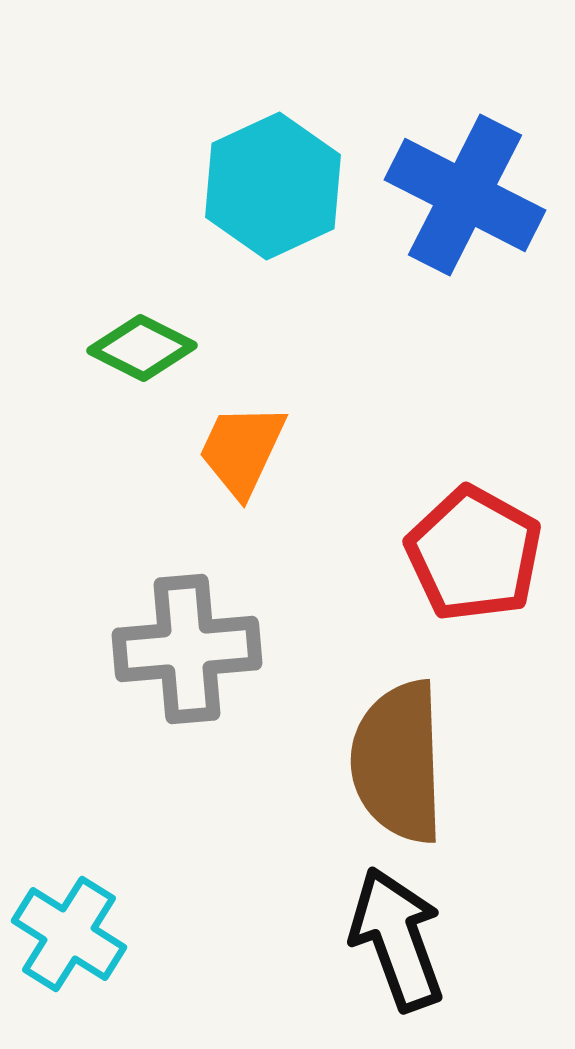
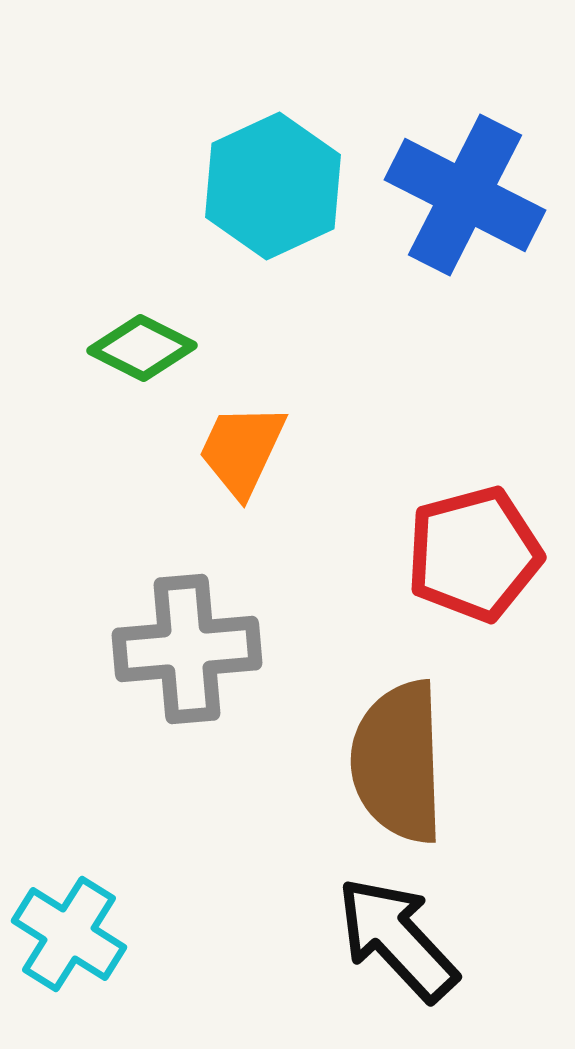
red pentagon: rotated 28 degrees clockwise
black arrow: rotated 23 degrees counterclockwise
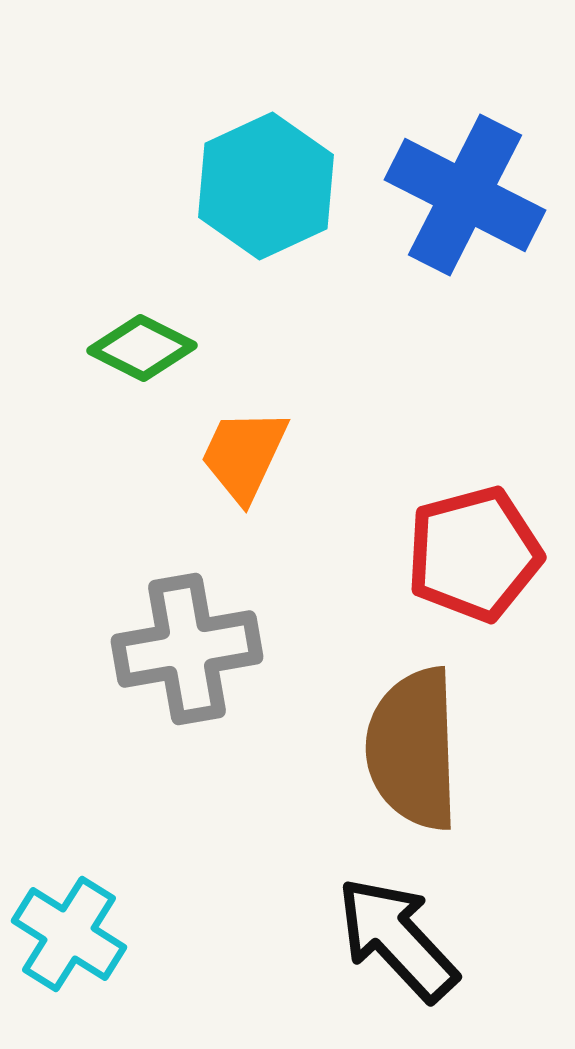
cyan hexagon: moved 7 px left
orange trapezoid: moved 2 px right, 5 px down
gray cross: rotated 5 degrees counterclockwise
brown semicircle: moved 15 px right, 13 px up
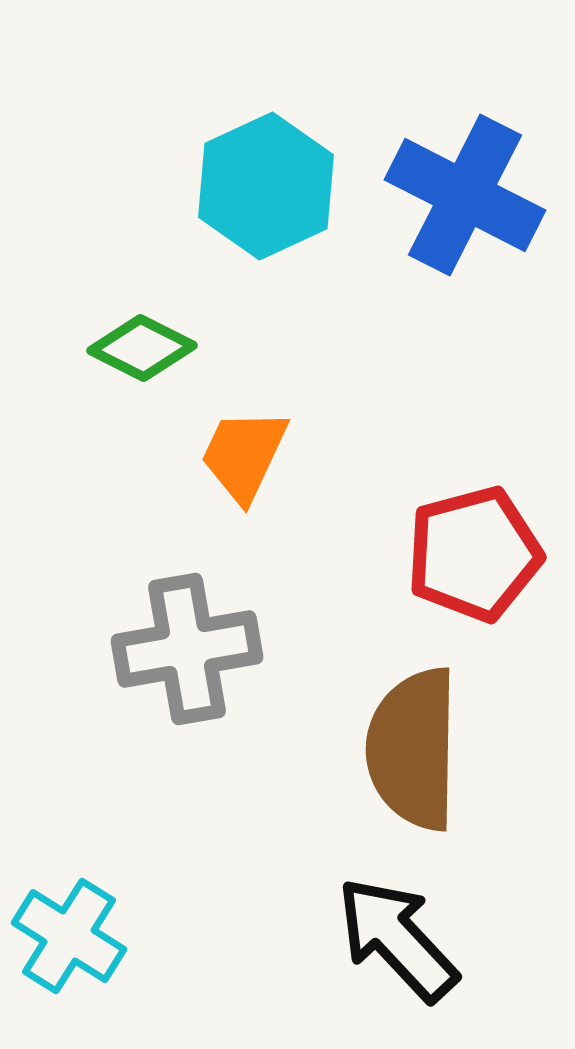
brown semicircle: rotated 3 degrees clockwise
cyan cross: moved 2 px down
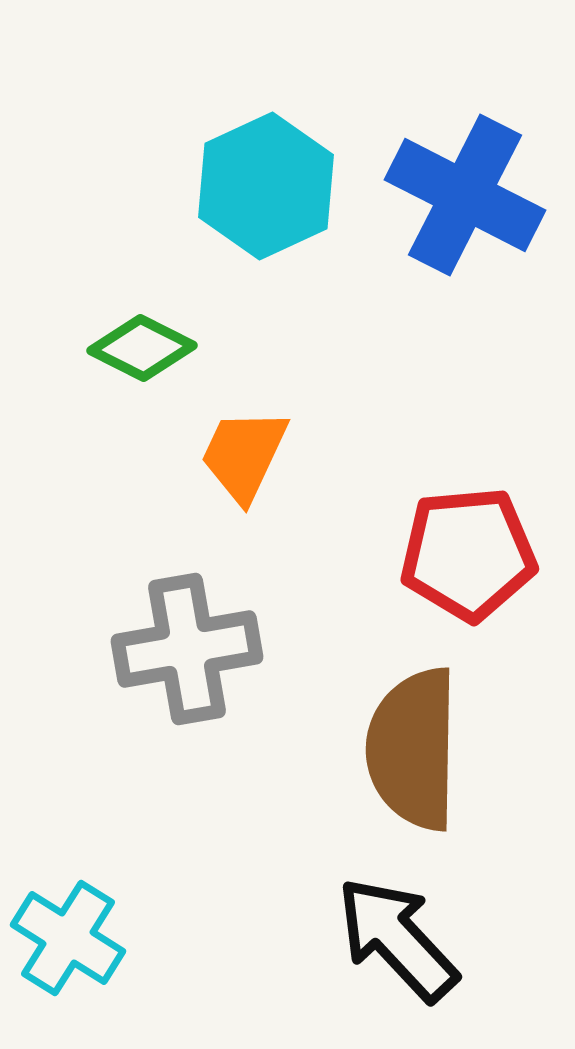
red pentagon: moved 6 px left; rotated 10 degrees clockwise
cyan cross: moved 1 px left, 2 px down
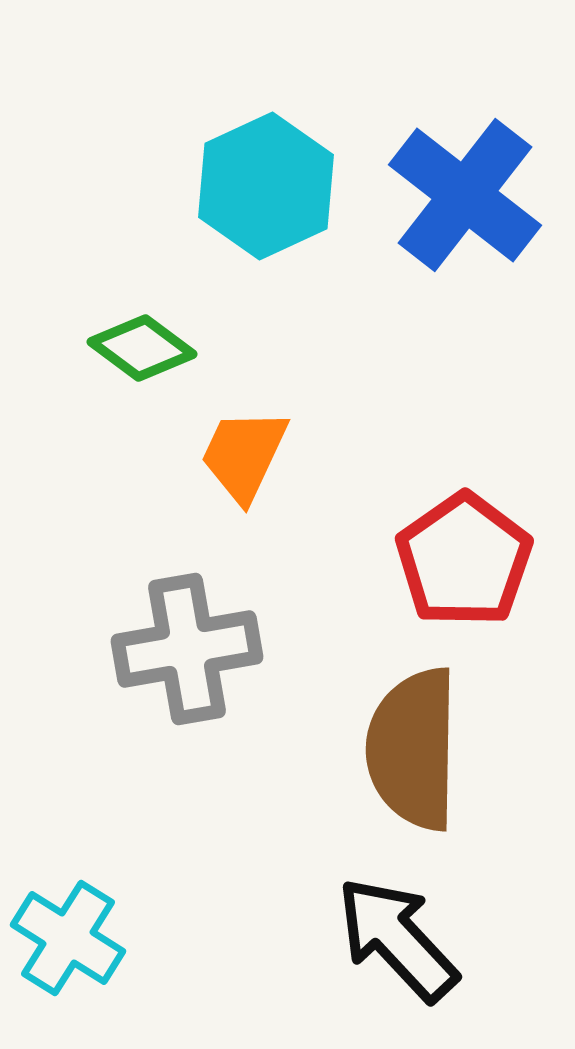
blue cross: rotated 11 degrees clockwise
green diamond: rotated 10 degrees clockwise
red pentagon: moved 4 px left, 6 px down; rotated 30 degrees counterclockwise
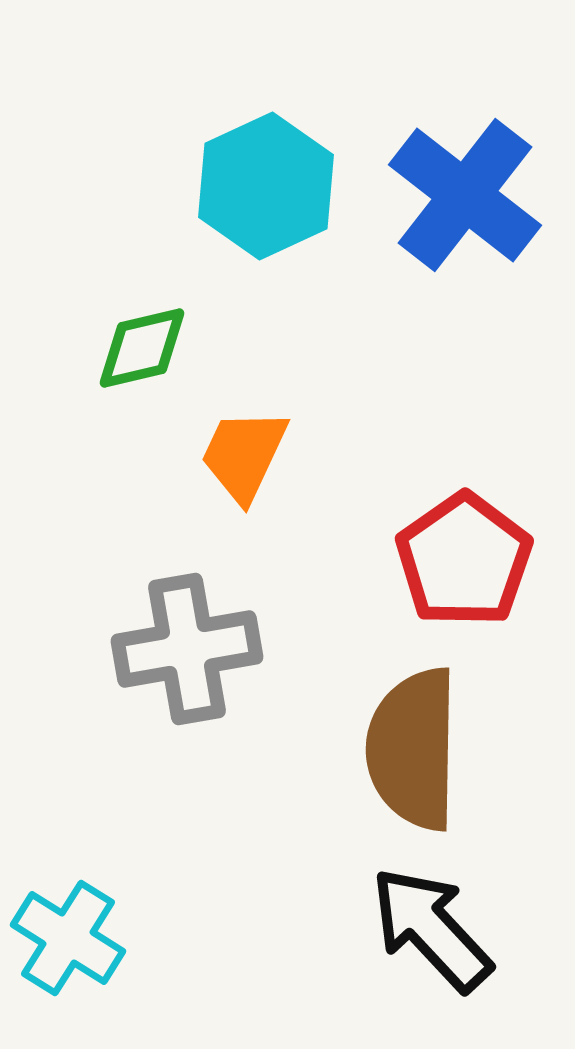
green diamond: rotated 50 degrees counterclockwise
black arrow: moved 34 px right, 10 px up
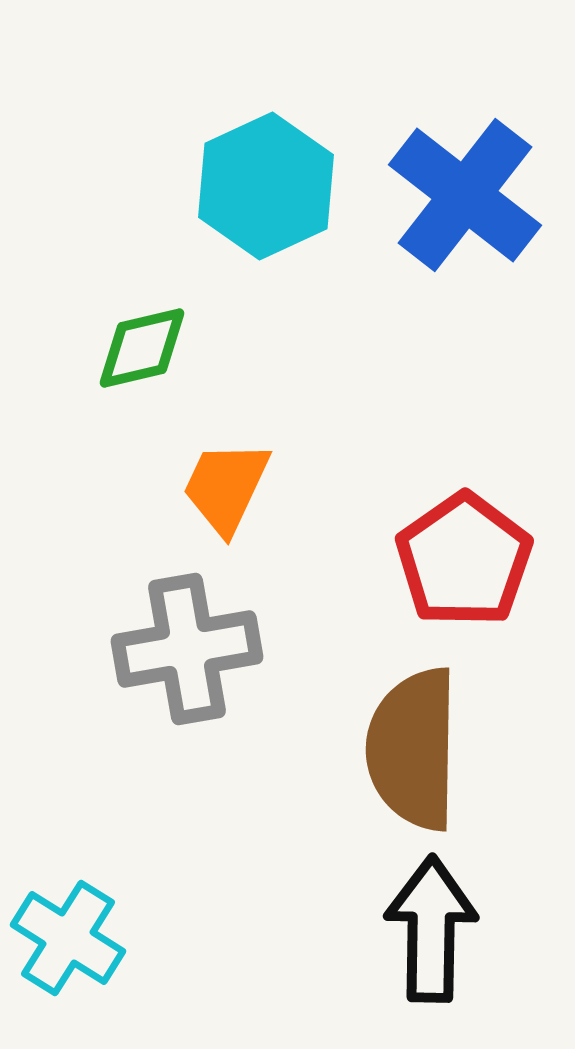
orange trapezoid: moved 18 px left, 32 px down
black arrow: rotated 44 degrees clockwise
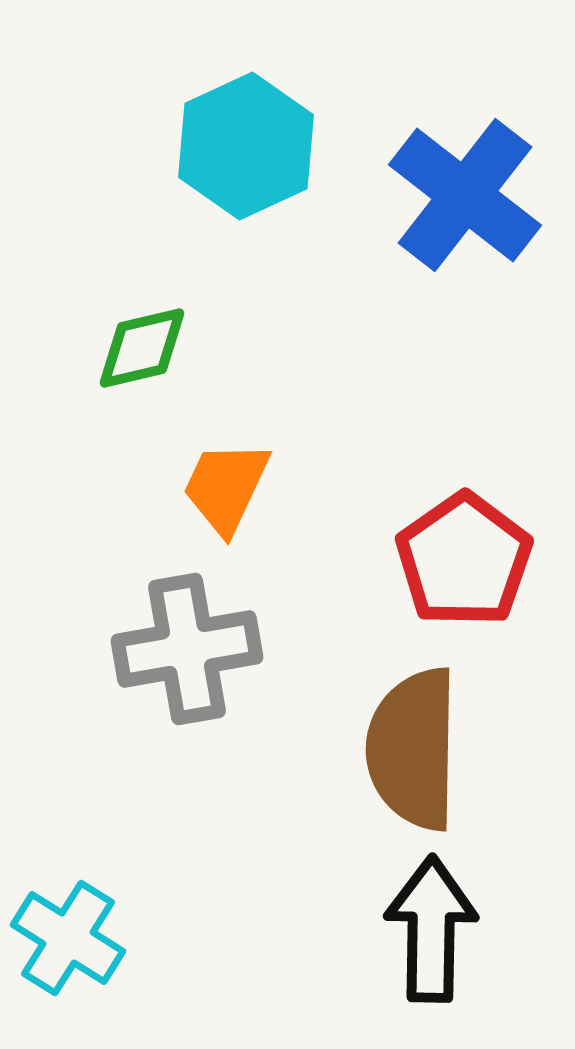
cyan hexagon: moved 20 px left, 40 px up
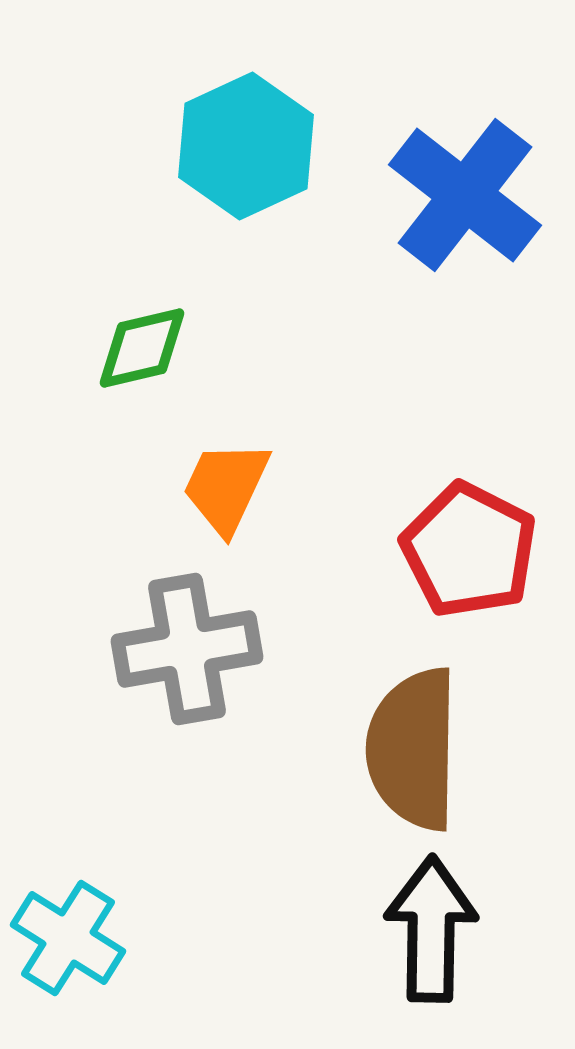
red pentagon: moved 5 px right, 10 px up; rotated 10 degrees counterclockwise
